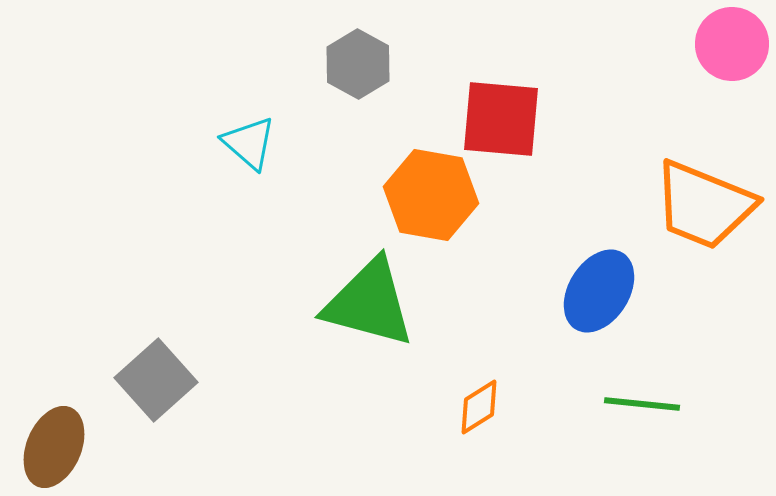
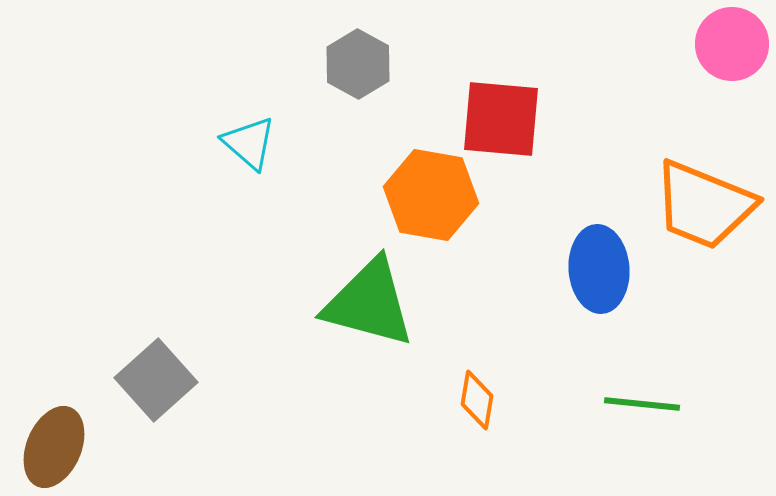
blue ellipse: moved 22 px up; rotated 36 degrees counterclockwise
orange diamond: moved 2 px left, 7 px up; rotated 48 degrees counterclockwise
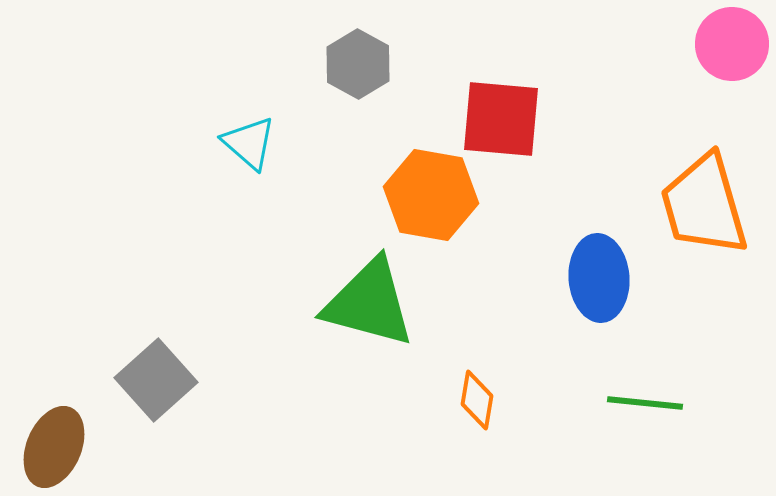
orange trapezoid: rotated 52 degrees clockwise
blue ellipse: moved 9 px down
green line: moved 3 px right, 1 px up
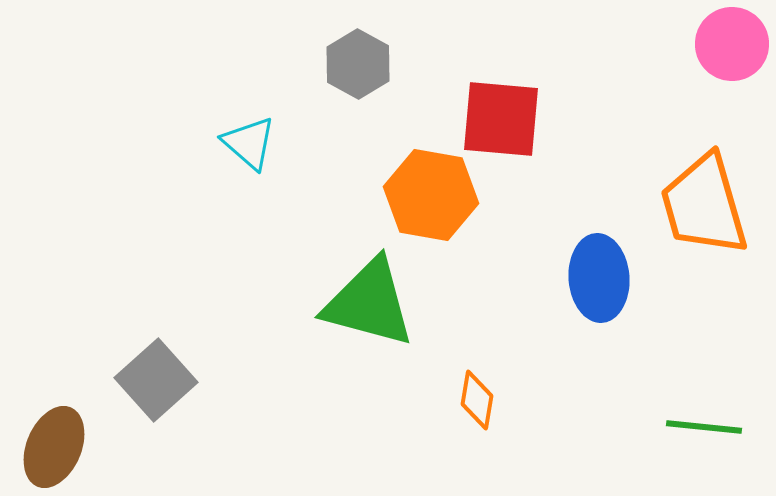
green line: moved 59 px right, 24 px down
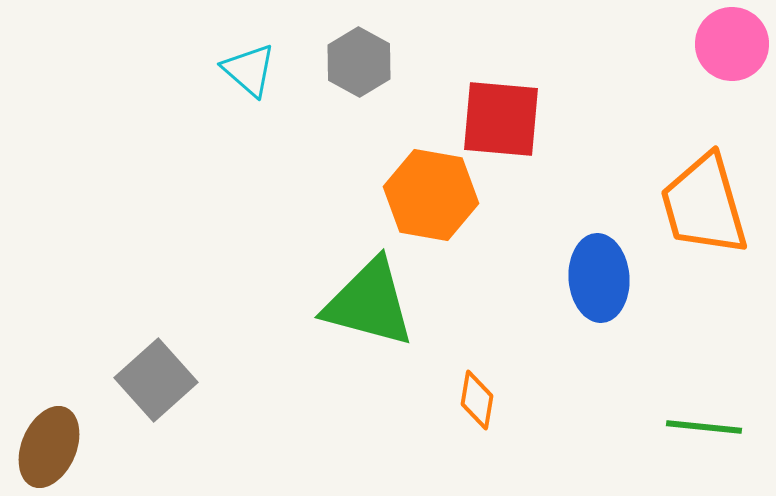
gray hexagon: moved 1 px right, 2 px up
cyan triangle: moved 73 px up
brown ellipse: moved 5 px left
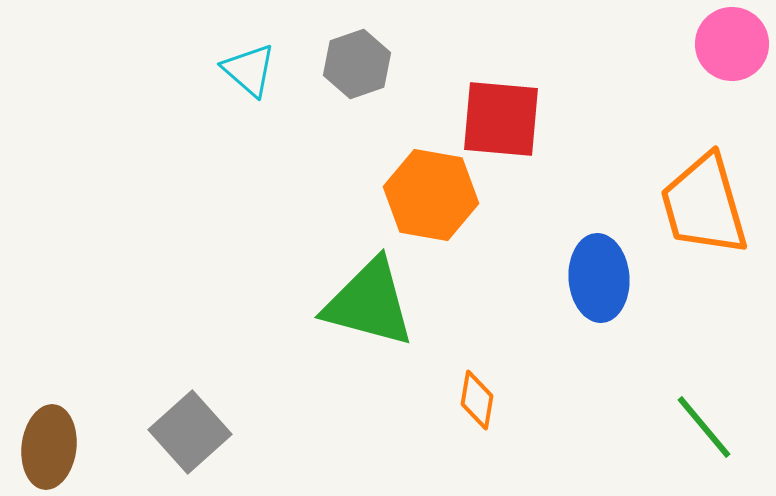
gray hexagon: moved 2 px left, 2 px down; rotated 12 degrees clockwise
gray square: moved 34 px right, 52 px down
green line: rotated 44 degrees clockwise
brown ellipse: rotated 16 degrees counterclockwise
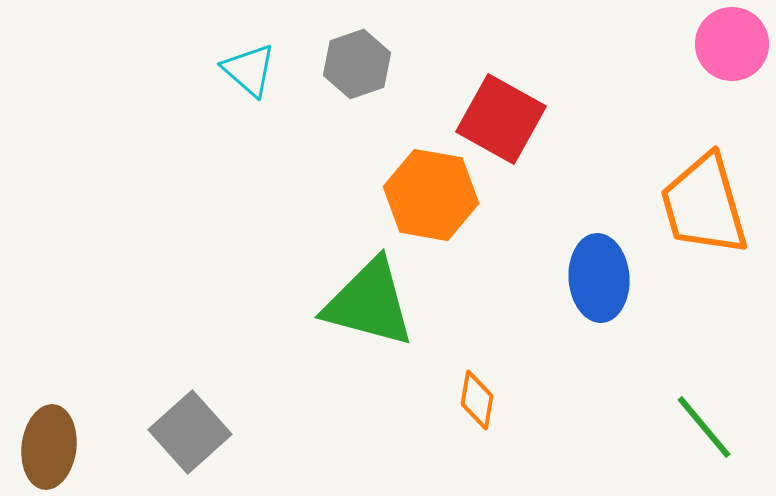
red square: rotated 24 degrees clockwise
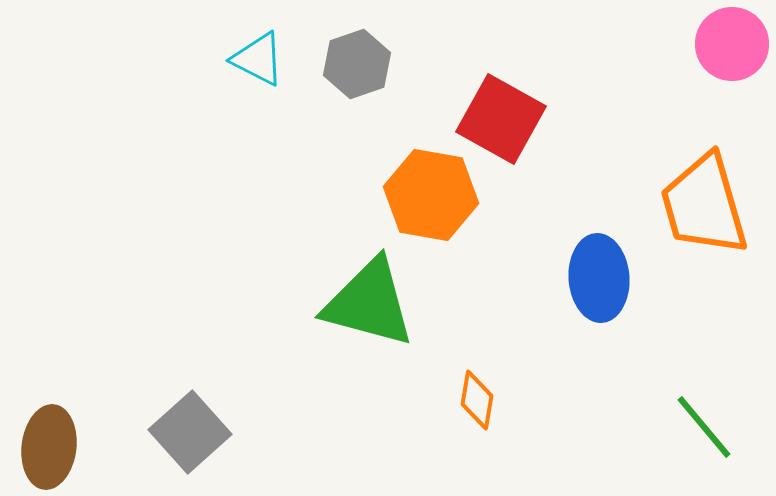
cyan triangle: moved 9 px right, 11 px up; rotated 14 degrees counterclockwise
